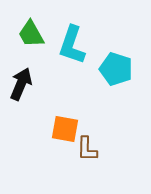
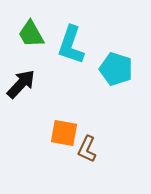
cyan L-shape: moved 1 px left
black arrow: rotated 20 degrees clockwise
orange square: moved 1 px left, 4 px down
brown L-shape: rotated 24 degrees clockwise
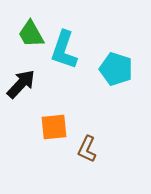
cyan L-shape: moved 7 px left, 5 px down
orange square: moved 10 px left, 6 px up; rotated 16 degrees counterclockwise
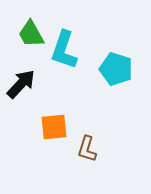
brown L-shape: rotated 8 degrees counterclockwise
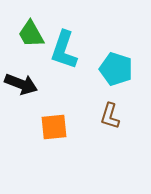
black arrow: rotated 68 degrees clockwise
brown L-shape: moved 23 px right, 33 px up
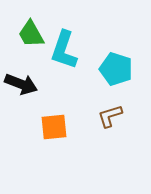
brown L-shape: rotated 56 degrees clockwise
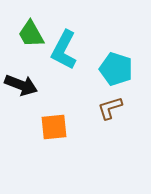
cyan L-shape: rotated 9 degrees clockwise
black arrow: moved 1 px down
brown L-shape: moved 8 px up
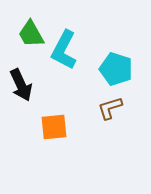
black arrow: rotated 44 degrees clockwise
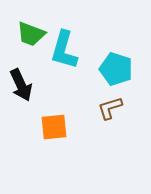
green trapezoid: rotated 40 degrees counterclockwise
cyan L-shape: rotated 12 degrees counterclockwise
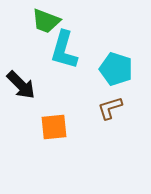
green trapezoid: moved 15 px right, 13 px up
black arrow: rotated 20 degrees counterclockwise
